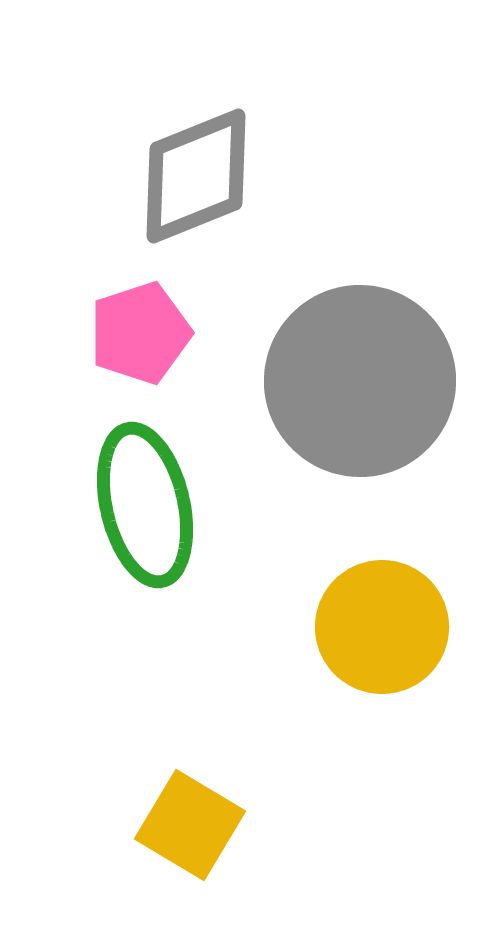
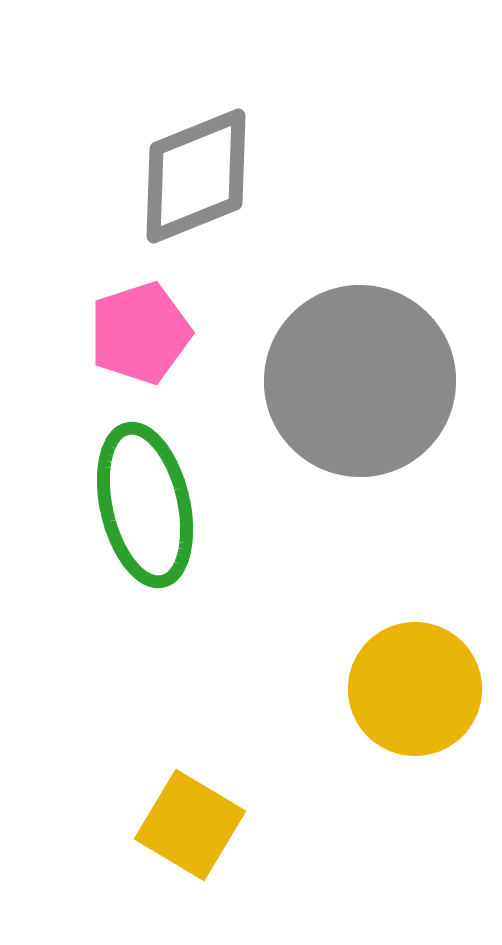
yellow circle: moved 33 px right, 62 px down
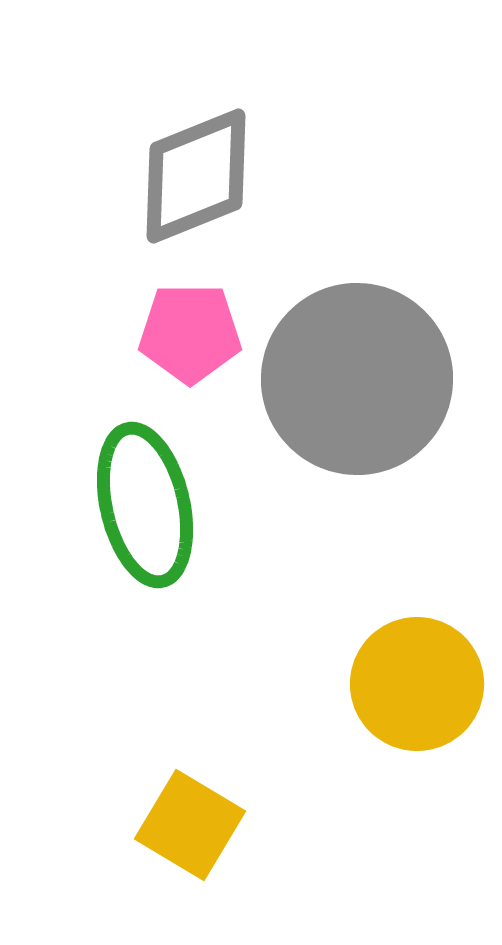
pink pentagon: moved 50 px right; rotated 18 degrees clockwise
gray circle: moved 3 px left, 2 px up
yellow circle: moved 2 px right, 5 px up
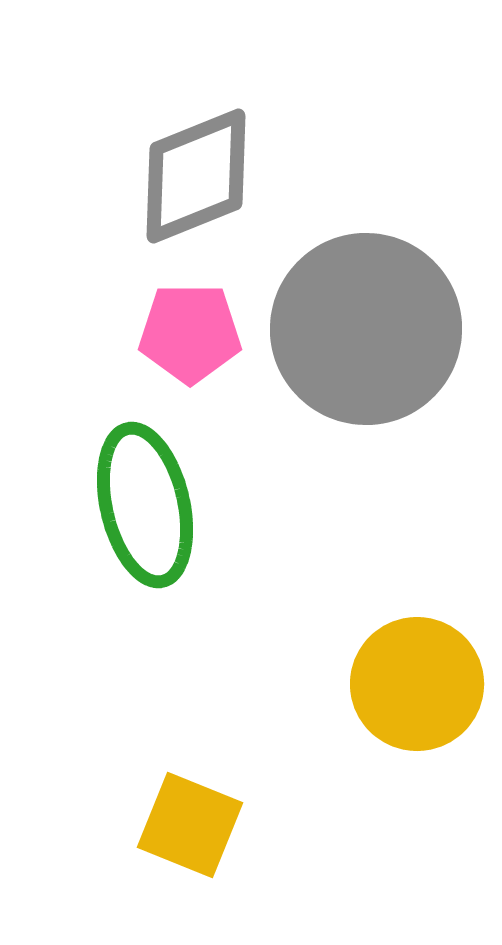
gray circle: moved 9 px right, 50 px up
yellow square: rotated 9 degrees counterclockwise
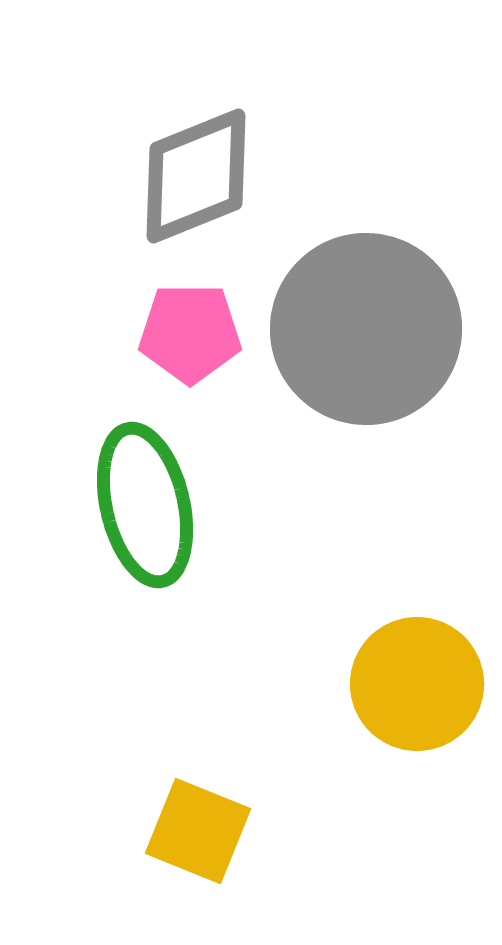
yellow square: moved 8 px right, 6 px down
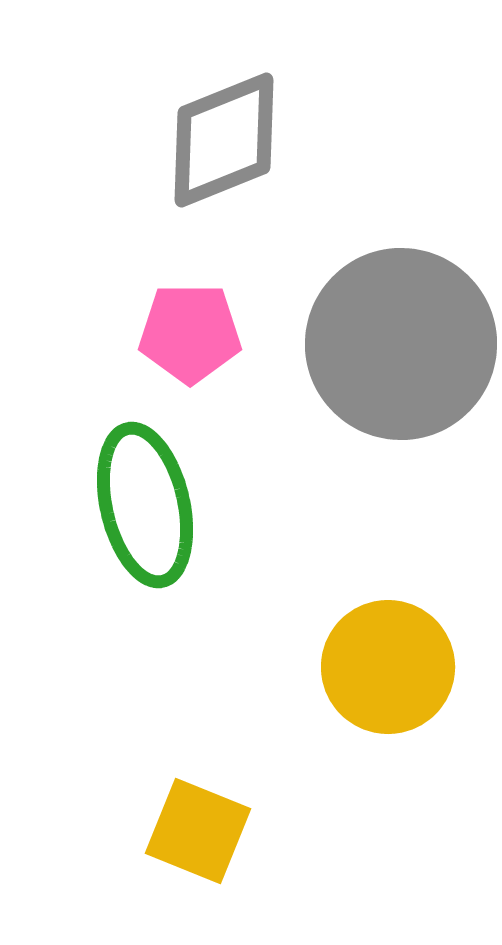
gray diamond: moved 28 px right, 36 px up
gray circle: moved 35 px right, 15 px down
yellow circle: moved 29 px left, 17 px up
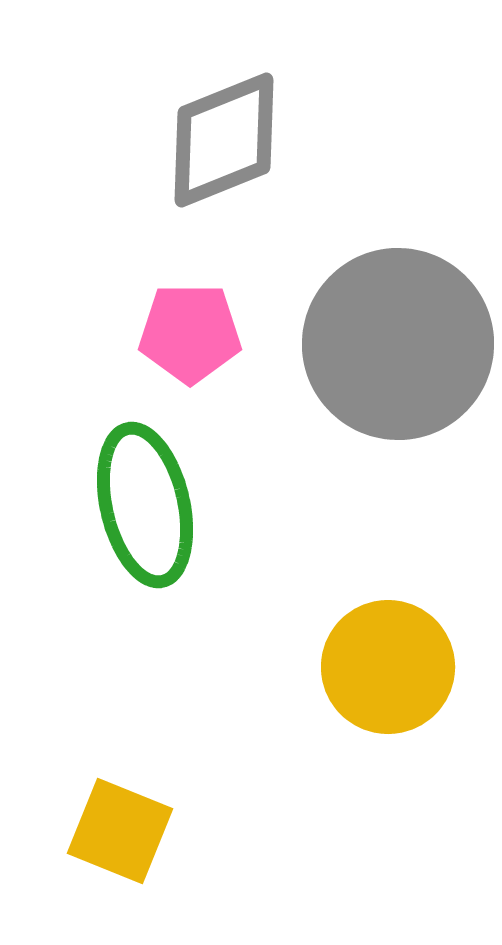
gray circle: moved 3 px left
yellow square: moved 78 px left
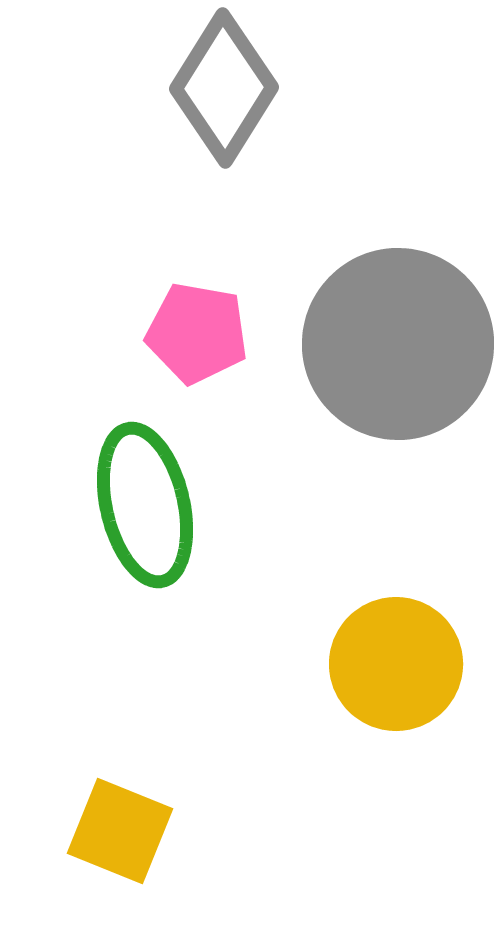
gray diamond: moved 52 px up; rotated 36 degrees counterclockwise
pink pentagon: moved 7 px right; rotated 10 degrees clockwise
yellow circle: moved 8 px right, 3 px up
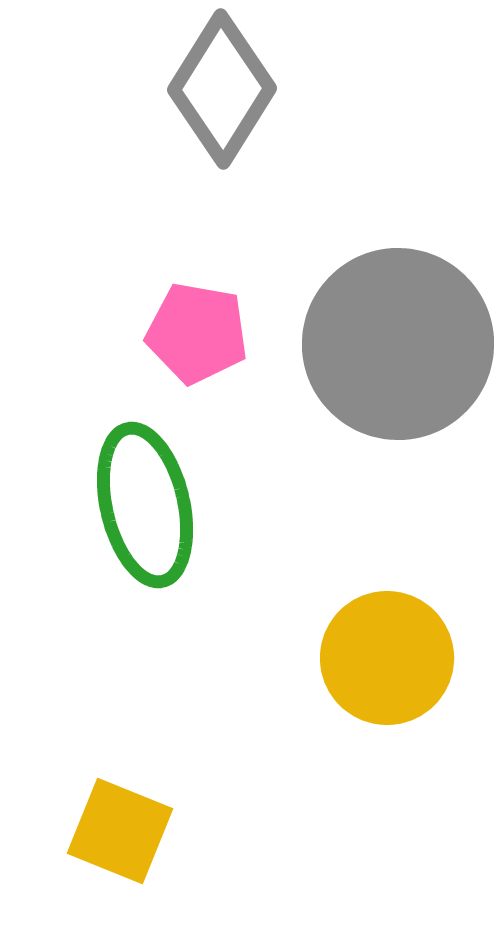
gray diamond: moved 2 px left, 1 px down
yellow circle: moved 9 px left, 6 px up
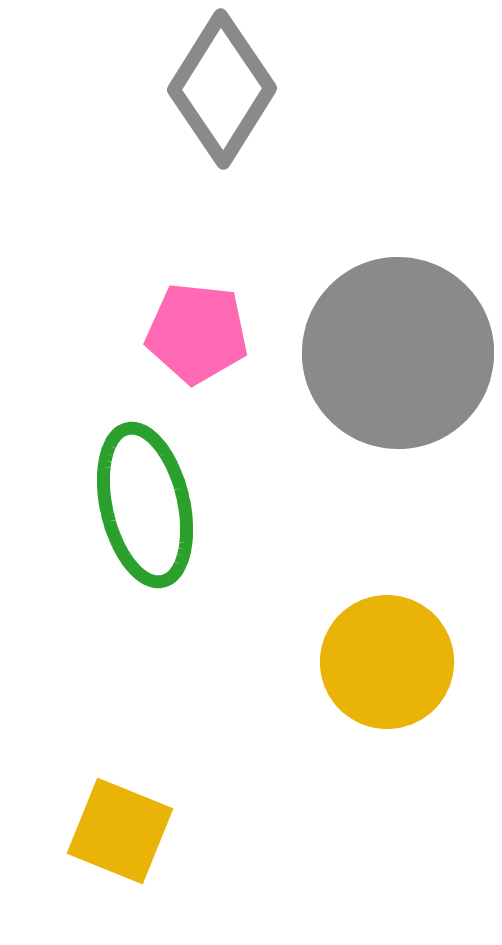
pink pentagon: rotated 4 degrees counterclockwise
gray circle: moved 9 px down
yellow circle: moved 4 px down
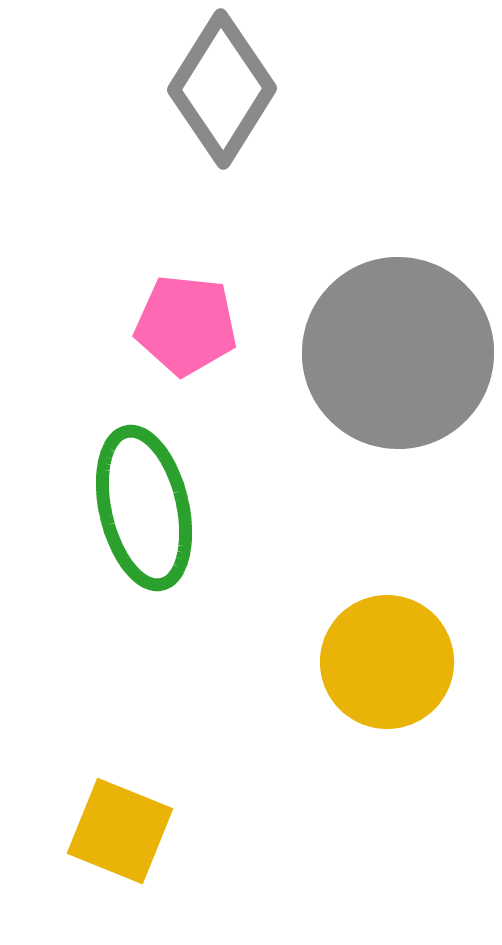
pink pentagon: moved 11 px left, 8 px up
green ellipse: moved 1 px left, 3 px down
